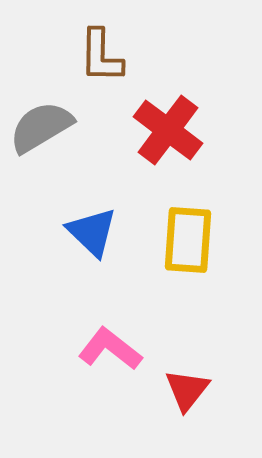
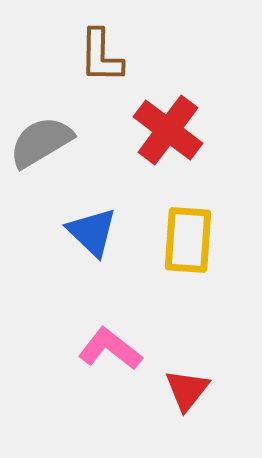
gray semicircle: moved 15 px down
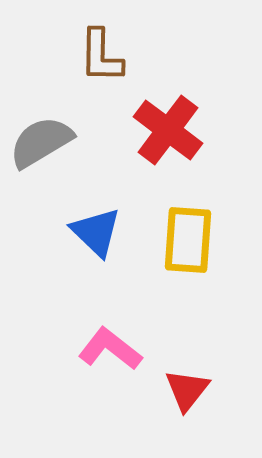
blue triangle: moved 4 px right
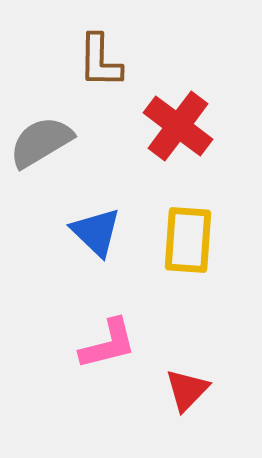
brown L-shape: moved 1 px left, 5 px down
red cross: moved 10 px right, 4 px up
pink L-shape: moved 2 px left, 5 px up; rotated 128 degrees clockwise
red triangle: rotated 6 degrees clockwise
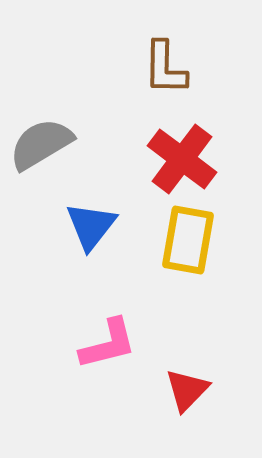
brown L-shape: moved 65 px right, 7 px down
red cross: moved 4 px right, 33 px down
gray semicircle: moved 2 px down
blue triangle: moved 5 px left, 6 px up; rotated 24 degrees clockwise
yellow rectangle: rotated 6 degrees clockwise
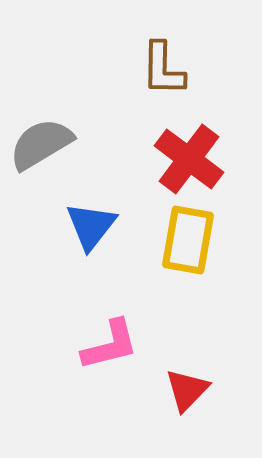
brown L-shape: moved 2 px left, 1 px down
red cross: moved 7 px right
pink L-shape: moved 2 px right, 1 px down
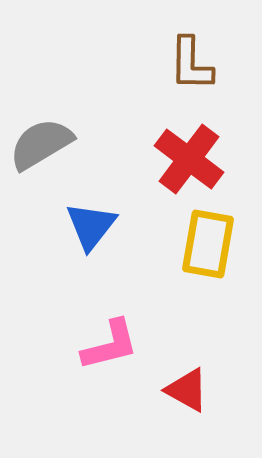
brown L-shape: moved 28 px right, 5 px up
yellow rectangle: moved 20 px right, 4 px down
red triangle: rotated 45 degrees counterclockwise
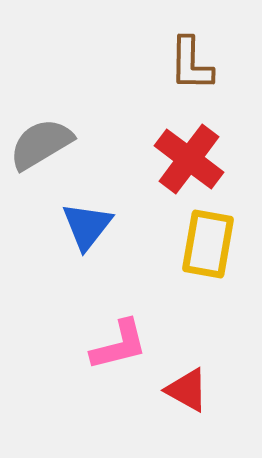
blue triangle: moved 4 px left
pink L-shape: moved 9 px right
